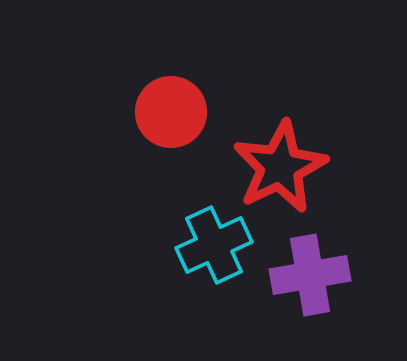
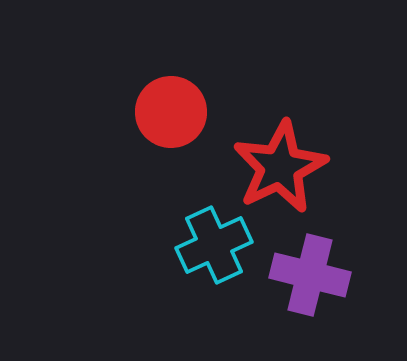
purple cross: rotated 24 degrees clockwise
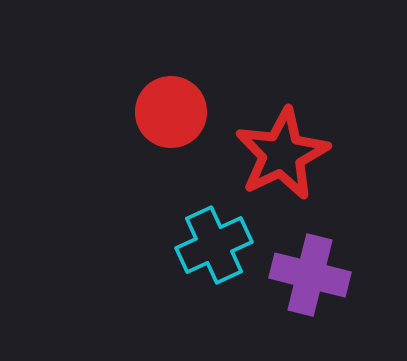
red star: moved 2 px right, 13 px up
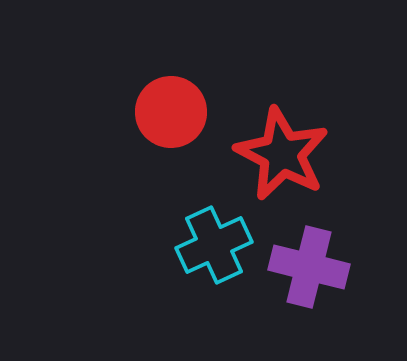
red star: rotated 18 degrees counterclockwise
purple cross: moved 1 px left, 8 px up
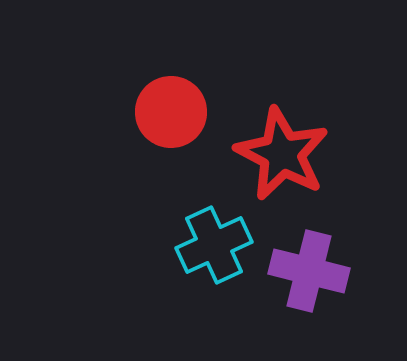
purple cross: moved 4 px down
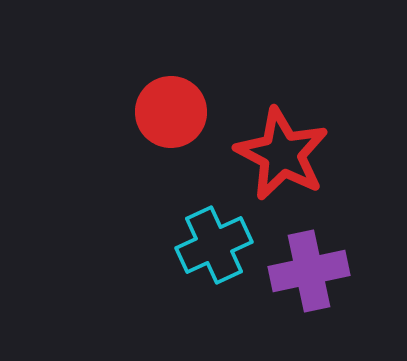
purple cross: rotated 26 degrees counterclockwise
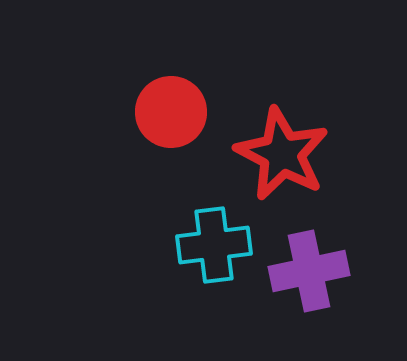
cyan cross: rotated 18 degrees clockwise
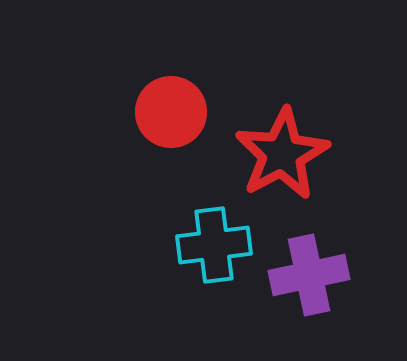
red star: rotated 16 degrees clockwise
purple cross: moved 4 px down
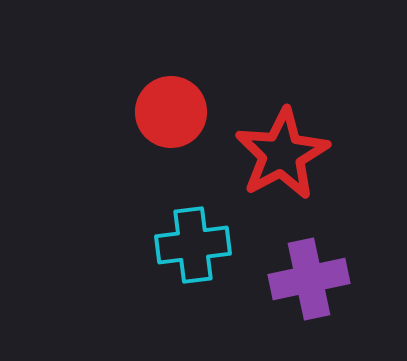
cyan cross: moved 21 px left
purple cross: moved 4 px down
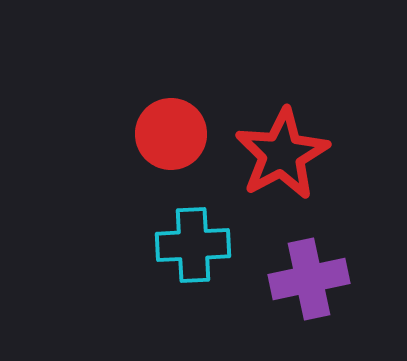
red circle: moved 22 px down
cyan cross: rotated 4 degrees clockwise
